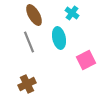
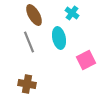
brown cross: rotated 36 degrees clockwise
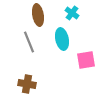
brown ellipse: moved 4 px right; rotated 20 degrees clockwise
cyan ellipse: moved 3 px right, 1 px down
pink square: rotated 18 degrees clockwise
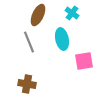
brown ellipse: rotated 35 degrees clockwise
pink square: moved 2 px left, 1 px down
